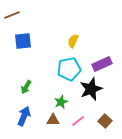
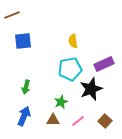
yellow semicircle: rotated 32 degrees counterclockwise
purple rectangle: moved 2 px right
cyan pentagon: moved 1 px right
green arrow: rotated 16 degrees counterclockwise
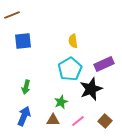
cyan pentagon: rotated 20 degrees counterclockwise
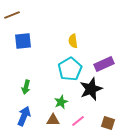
brown square: moved 3 px right, 2 px down; rotated 24 degrees counterclockwise
